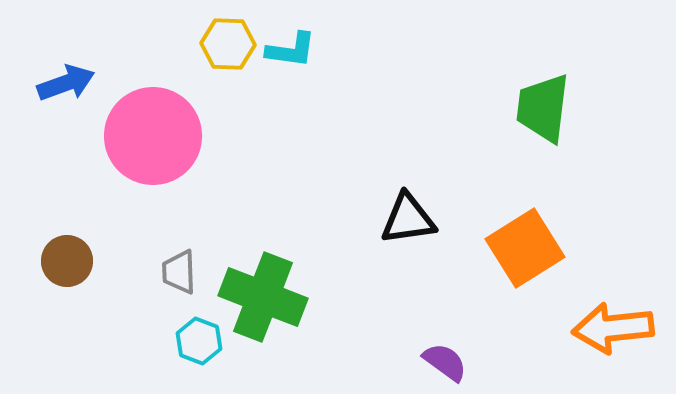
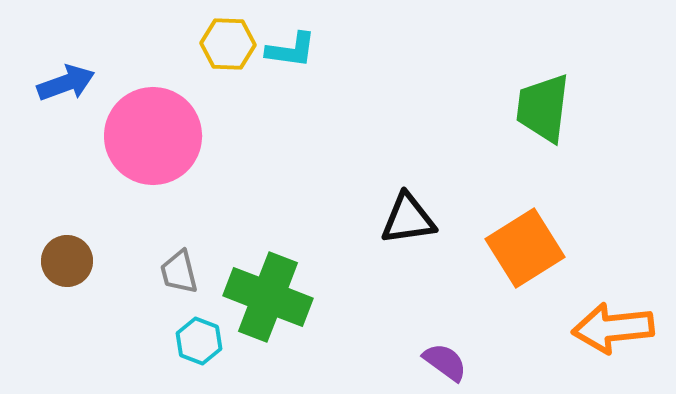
gray trapezoid: rotated 12 degrees counterclockwise
green cross: moved 5 px right
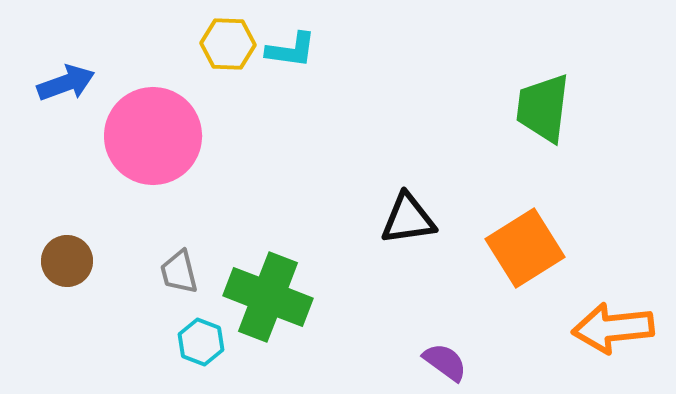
cyan hexagon: moved 2 px right, 1 px down
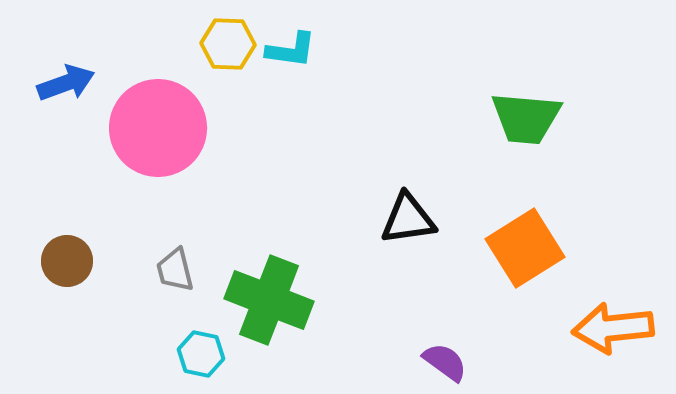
green trapezoid: moved 17 px left, 10 px down; rotated 92 degrees counterclockwise
pink circle: moved 5 px right, 8 px up
gray trapezoid: moved 4 px left, 2 px up
green cross: moved 1 px right, 3 px down
cyan hexagon: moved 12 px down; rotated 9 degrees counterclockwise
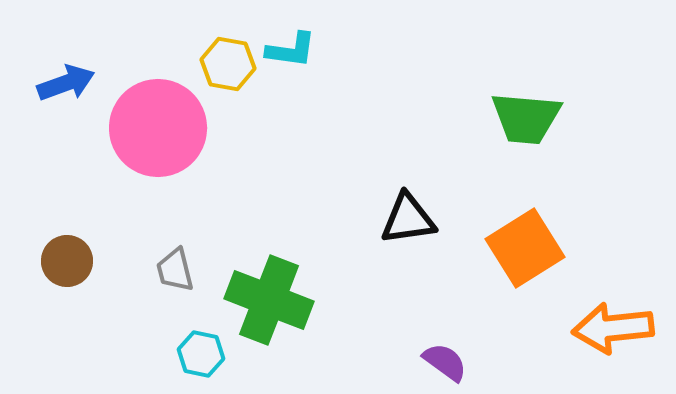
yellow hexagon: moved 20 px down; rotated 8 degrees clockwise
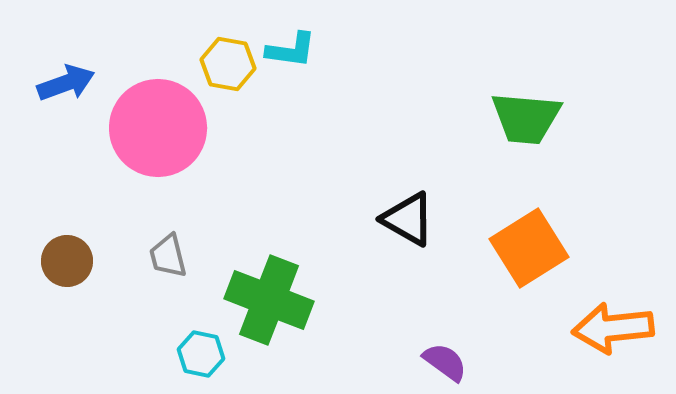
black triangle: rotated 38 degrees clockwise
orange square: moved 4 px right
gray trapezoid: moved 7 px left, 14 px up
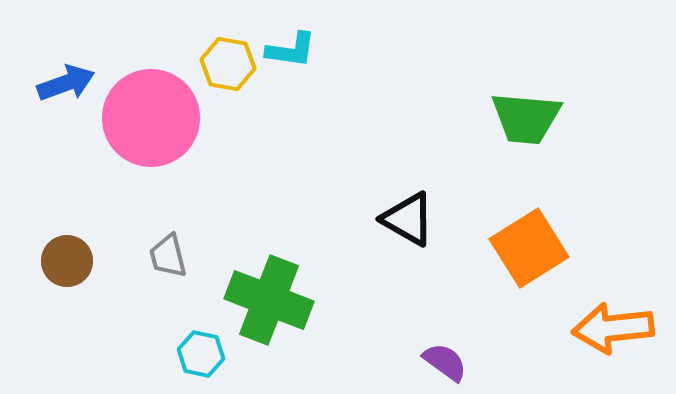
pink circle: moved 7 px left, 10 px up
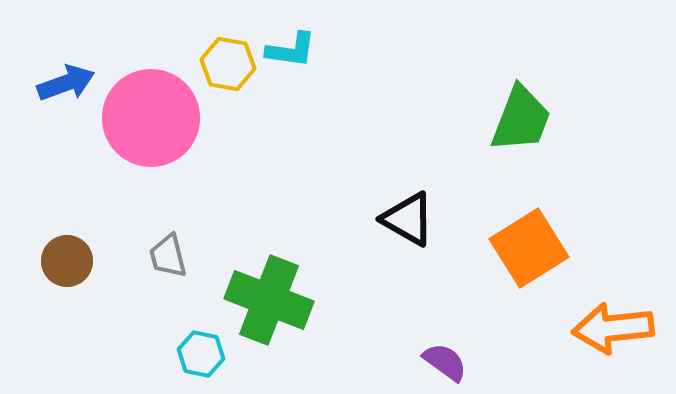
green trapezoid: moved 5 px left, 1 px down; rotated 74 degrees counterclockwise
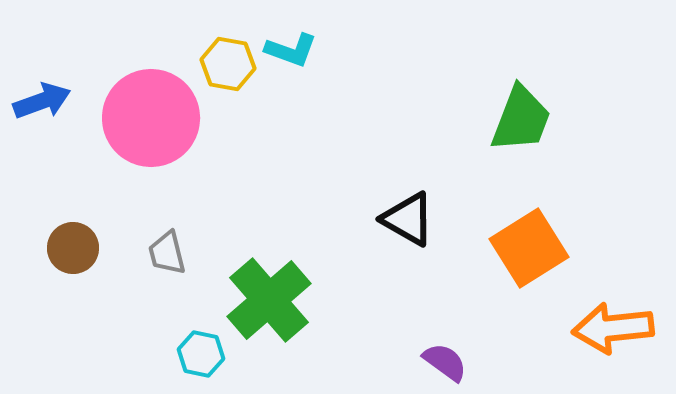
cyan L-shape: rotated 12 degrees clockwise
blue arrow: moved 24 px left, 18 px down
gray trapezoid: moved 1 px left, 3 px up
brown circle: moved 6 px right, 13 px up
green cross: rotated 28 degrees clockwise
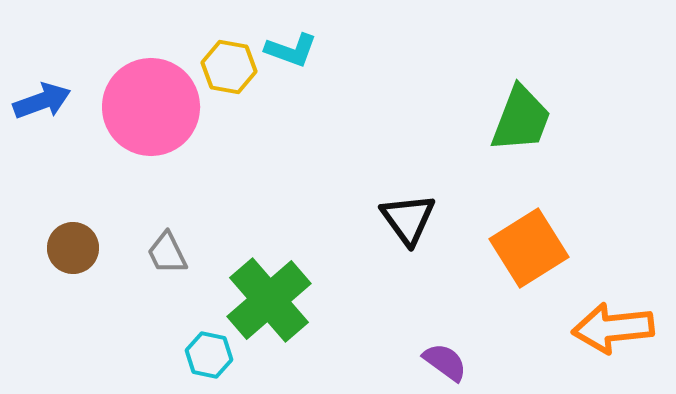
yellow hexagon: moved 1 px right, 3 px down
pink circle: moved 11 px up
black triangle: rotated 24 degrees clockwise
gray trapezoid: rotated 12 degrees counterclockwise
cyan hexagon: moved 8 px right, 1 px down
